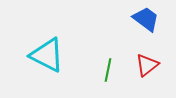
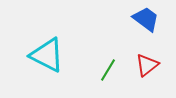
green line: rotated 20 degrees clockwise
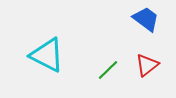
green line: rotated 15 degrees clockwise
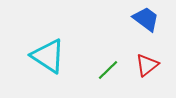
cyan triangle: moved 1 px right, 1 px down; rotated 6 degrees clockwise
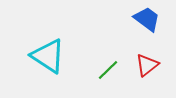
blue trapezoid: moved 1 px right
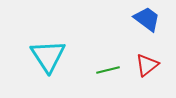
cyan triangle: rotated 24 degrees clockwise
green line: rotated 30 degrees clockwise
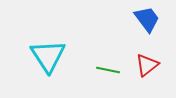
blue trapezoid: rotated 16 degrees clockwise
green line: rotated 25 degrees clockwise
